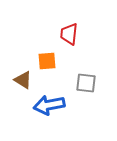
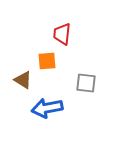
red trapezoid: moved 7 px left
blue arrow: moved 2 px left, 3 px down
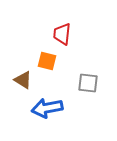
orange square: rotated 18 degrees clockwise
gray square: moved 2 px right
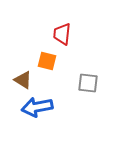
blue arrow: moved 10 px left, 1 px up
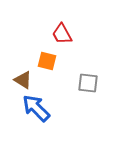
red trapezoid: rotated 35 degrees counterclockwise
blue arrow: moved 1 px left, 1 px down; rotated 56 degrees clockwise
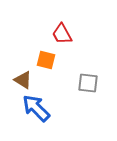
orange square: moved 1 px left, 1 px up
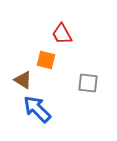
blue arrow: moved 1 px right, 1 px down
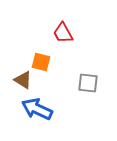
red trapezoid: moved 1 px right, 1 px up
orange square: moved 5 px left, 2 px down
blue arrow: rotated 20 degrees counterclockwise
